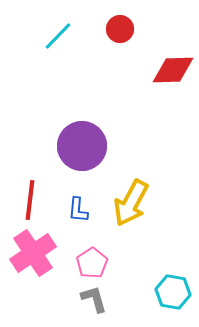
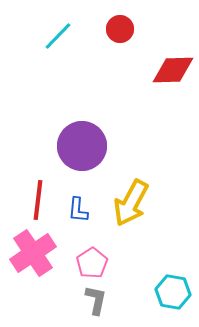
red line: moved 8 px right
gray L-shape: moved 2 px right, 1 px down; rotated 28 degrees clockwise
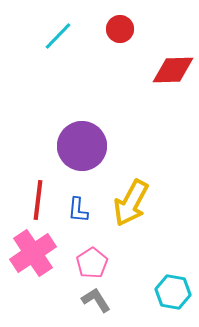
gray L-shape: rotated 44 degrees counterclockwise
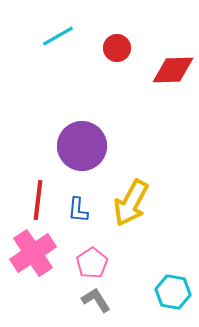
red circle: moved 3 px left, 19 px down
cyan line: rotated 16 degrees clockwise
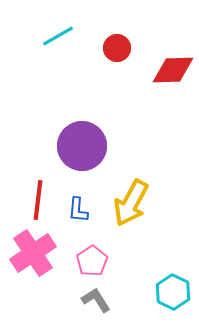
pink pentagon: moved 2 px up
cyan hexagon: rotated 16 degrees clockwise
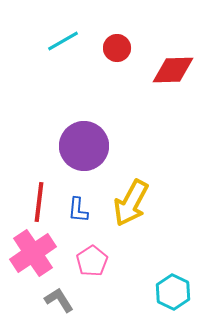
cyan line: moved 5 px right, 5 px down
purple circle: moved 2 px right
red line: moved 1 px right, 2 px down
gray L-shape: moved 37 px left
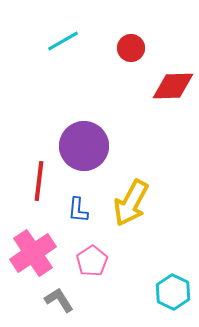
red circle: moved 14 px right
red diamond: moved 16 px down
red line: moved 21 px up
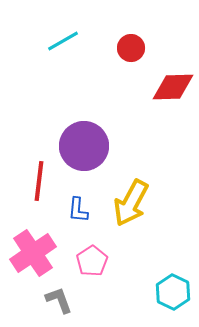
red diamond: moved 1 px down
gray L-shape: rotated 12 degrees clockwise
